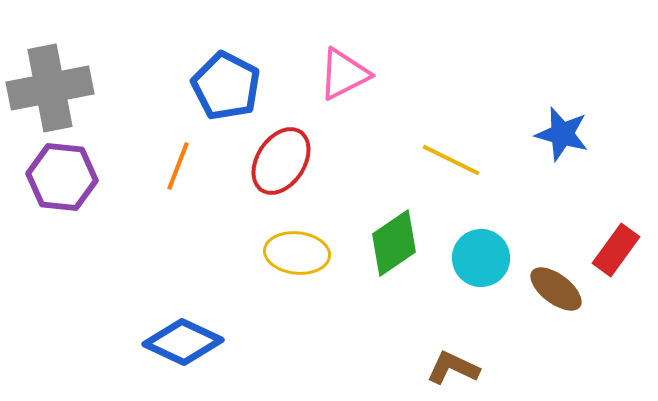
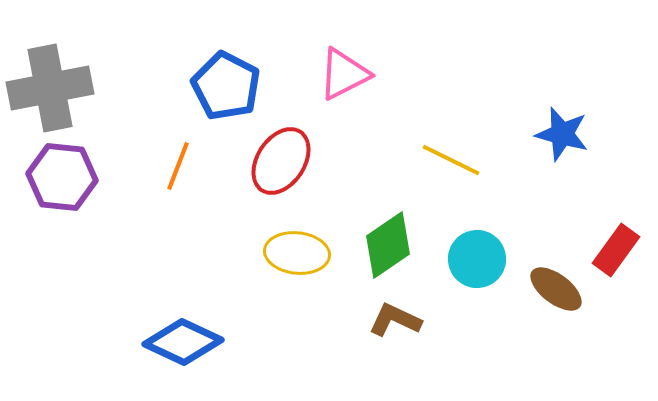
green diamond: moved 6 px left, 2 px down
cyan circle: moved 4 px left, 1 px down
brown L-shape: moved 58 px left, 48 px up
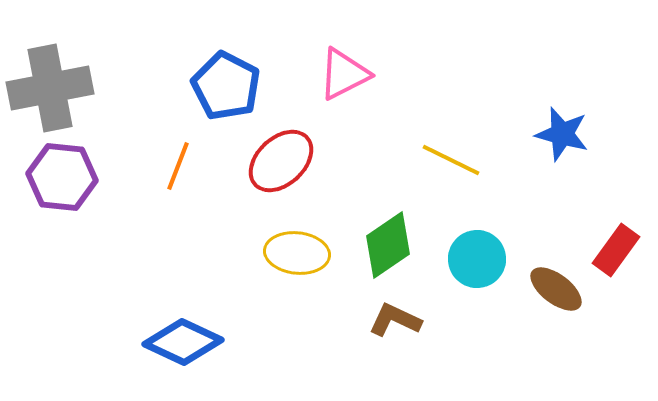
red ellipse: rotated 14 degrees clockwise
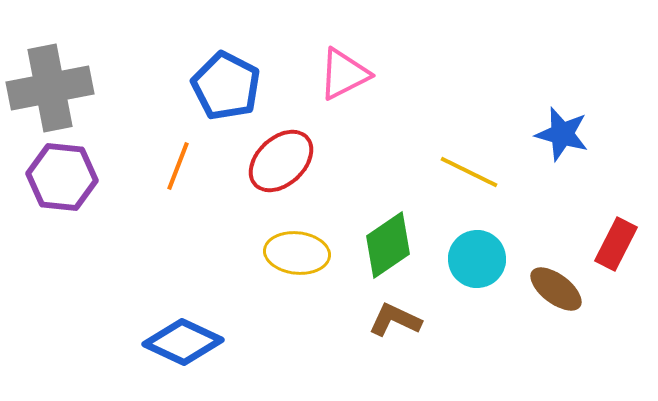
yellow line: moved 18 px right, 12 px down
red rectangle: moved 6 px up; rotated 9 degrees counterclockwise
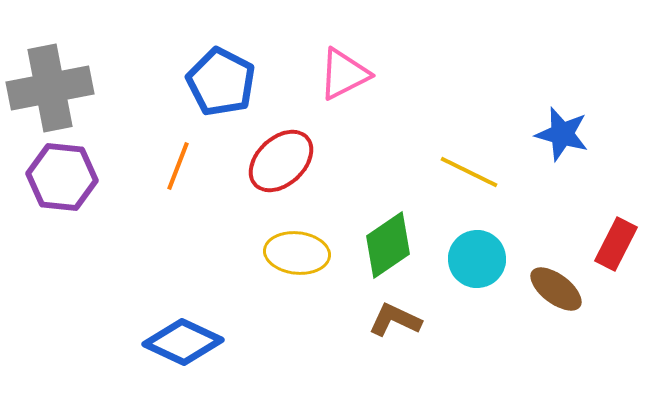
blue pentagon: moved 5 px left, 4 px up
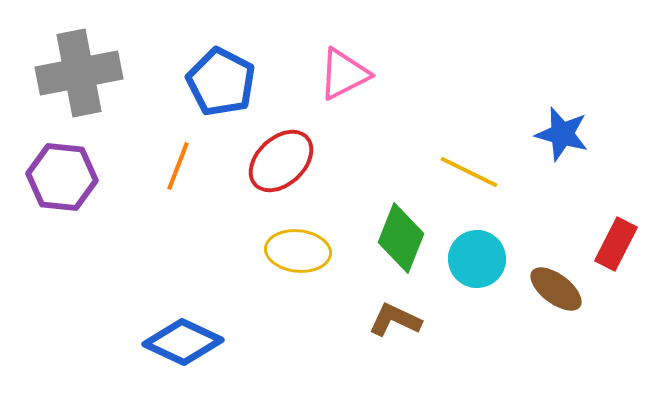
gray cross: moved 29 px right, 15 px up
green diamond: moved 13 px right, 7 px up; rotated 34 degrees counterclockwise
yellow ellipse: moved 1 px right, 2 px up
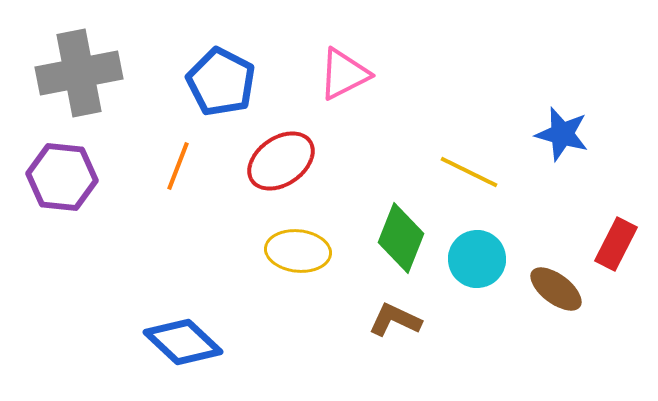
red ellipse: rotated 8 degrees clockwise
blue diamond: rotated 18 degrees clockwise
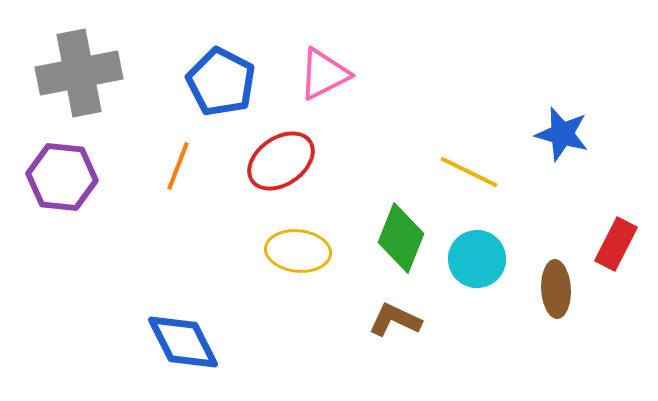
pink triangle: moved 20 px left
brown ellipse: rotated 50 degrees clockwise
blue diamond: rotated 20 degrees clockwise
